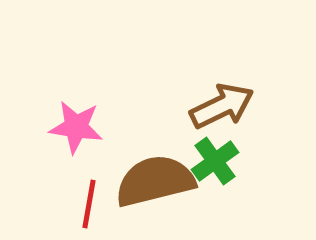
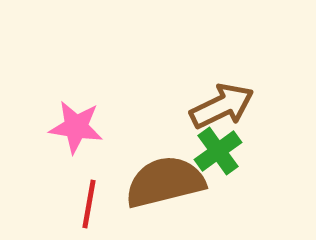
green cross: moved 3 px right, 10 px up
brown semicircle: moved 10 px right, 1 px down
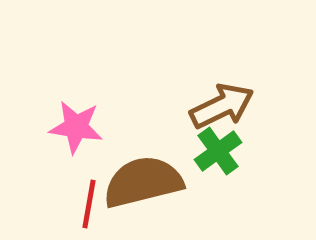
brown semicircle: moved 22 px left
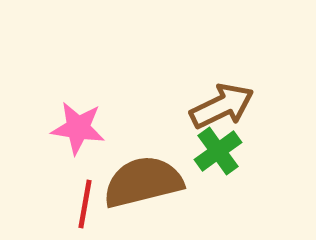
pink star: moved 2 px right, 1 px down
red line: moved 4 px left
